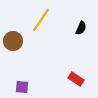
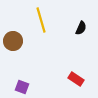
yellow line: rotated 50 degrees counterclockwise
purple square: rotated 16 degrees clockwise
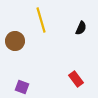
brown circle: moved 2 px right
red rectangle: rotated 21 degrees clockwise
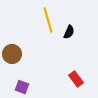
yellow line: moved 7 px right
black semicircle: moved 12 px left, 4 px down
brown circle: moved 3 px left, 13 px down
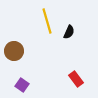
yellow line: moved 1 px left, 1 px down
brown circle: moved 2 px right, 3 px up
purple square: moved 2 px up; rotated 16 degrees clockwise
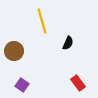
yellow line: moved 5 px left
black semicircle: moved 1 px left, 11 px down
red rectangle: moved 2 px right, 4 px down
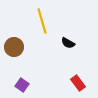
black semicircle: rotated 96 degrees clockwise
brown circle: moved 4 px up
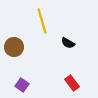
red rectangle: moved 6 px left
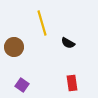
yellow line: moved 2 px down
red rectangle: rotated 28 degrees clockwise
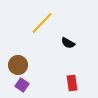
yellow line: rotated 60 degrees clockwise
brown circle: moved 4 px right, 18 px down
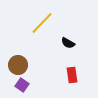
red rectangle: moved 8 px up
